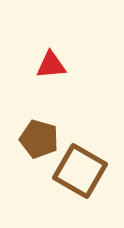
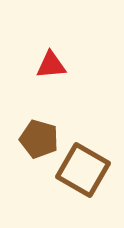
brown square: moved 3 px right, 1 px up
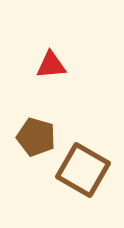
brown pentagon: moved 3 px left, 2 px up
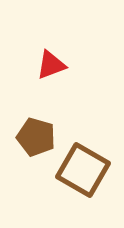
red triangle: rotated 16 degrees counterclockwise
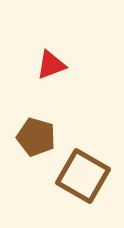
brown square: moved 6 px down
